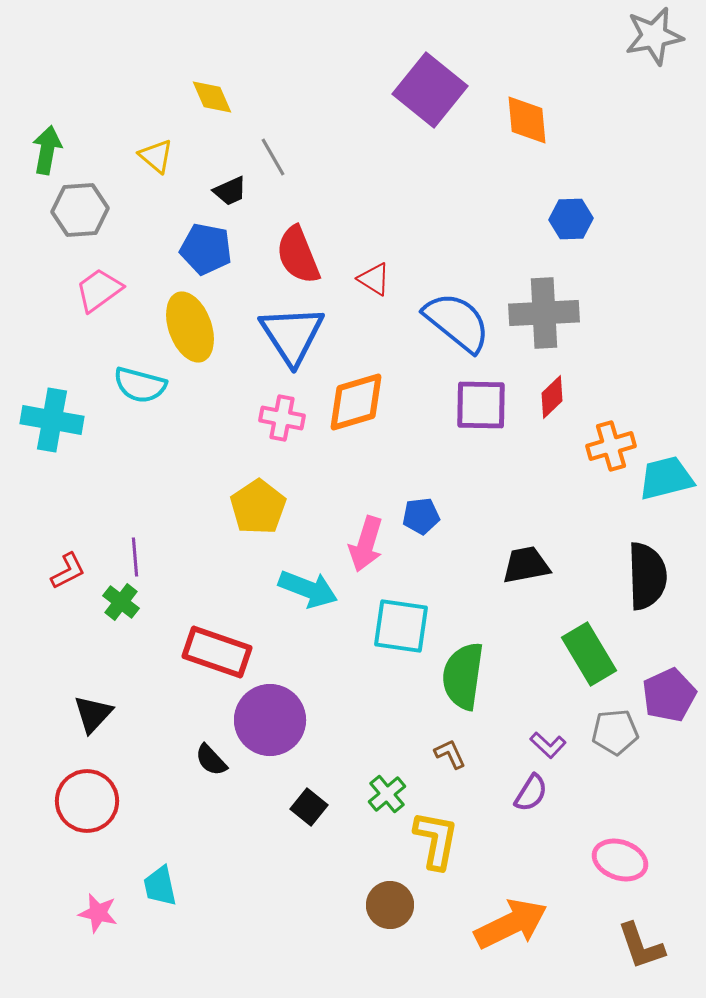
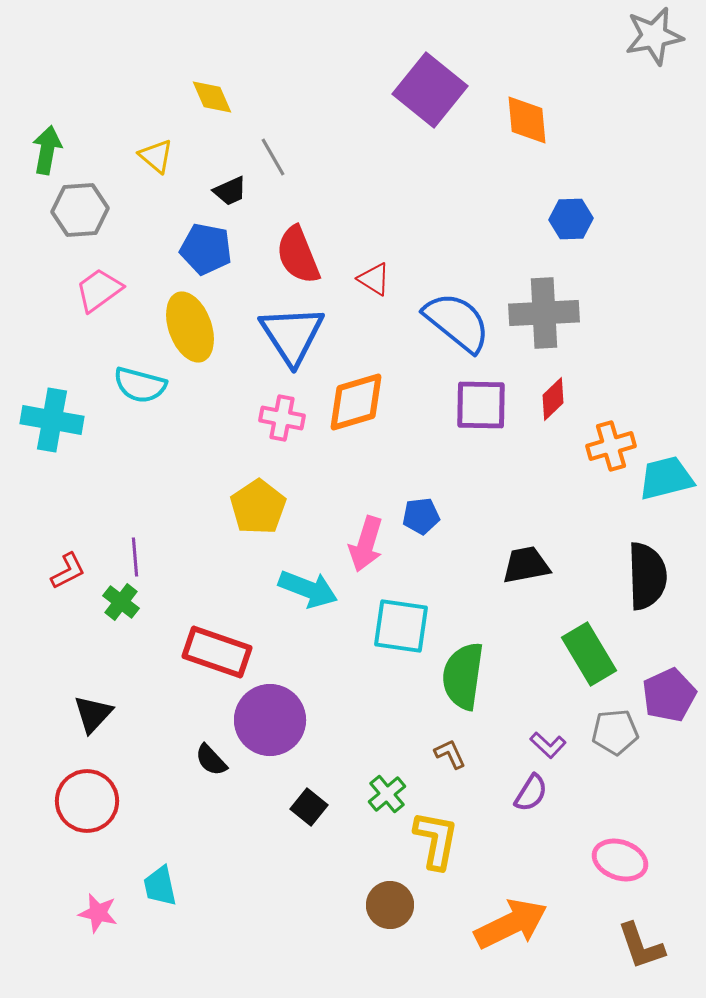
red diamond at (552, 397): moved 1 px right, 2 px down
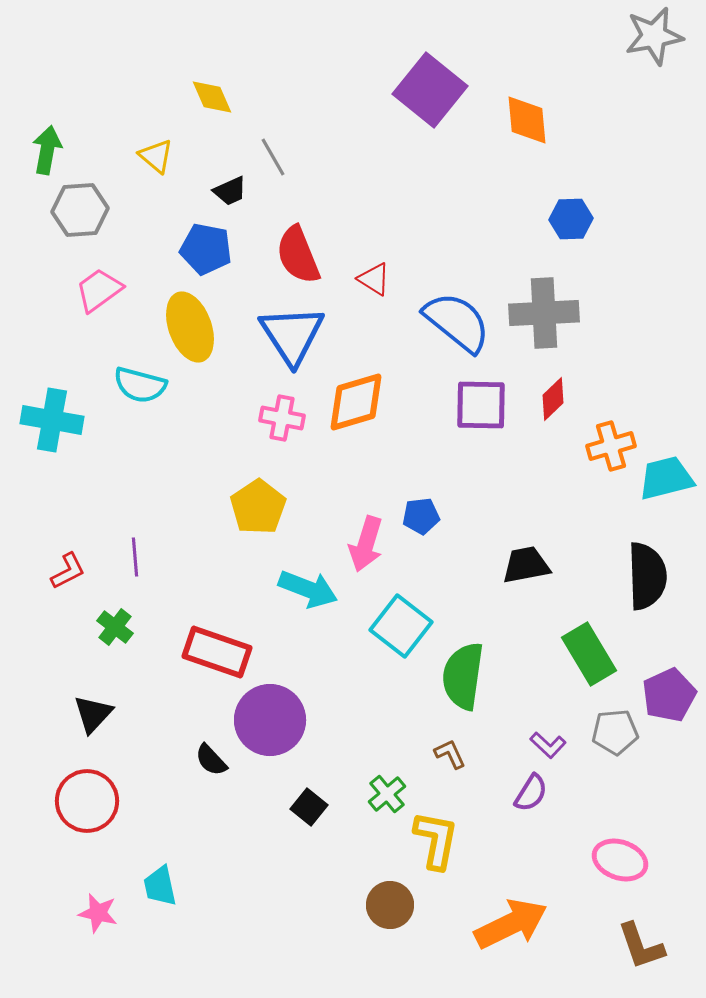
green cross at (121, 602): moved 6 px left, 25 px down
cyan square at (401, 626): rotated 30 degrees clockwise
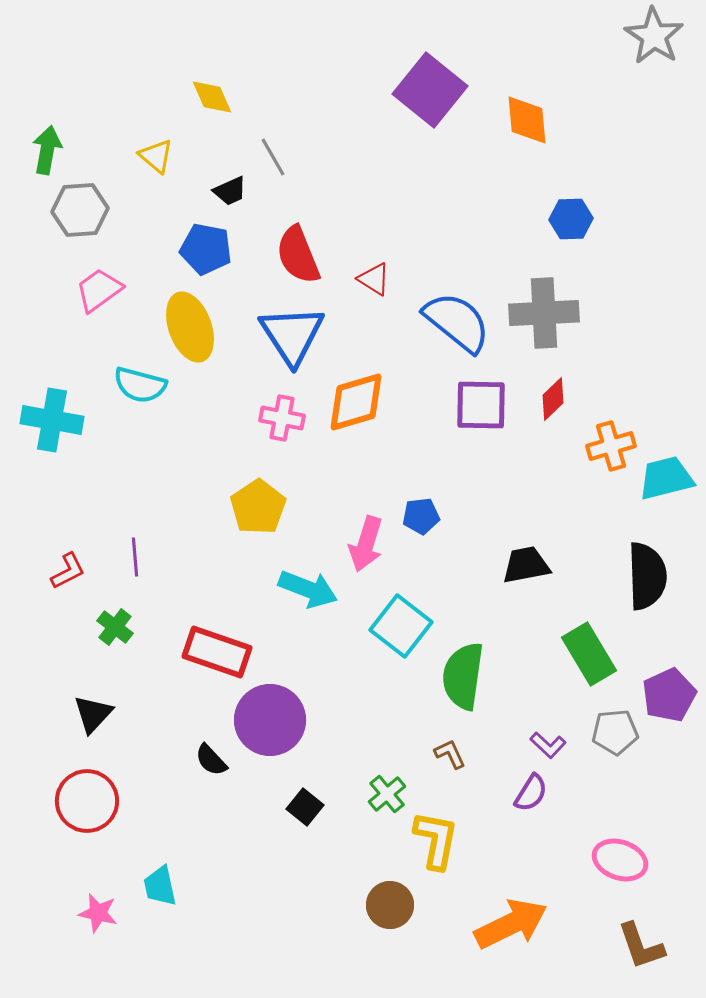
gray star at (654, 36): rotated 28 degrees counterclockwise
black square at (309, 807): moved 4 px left
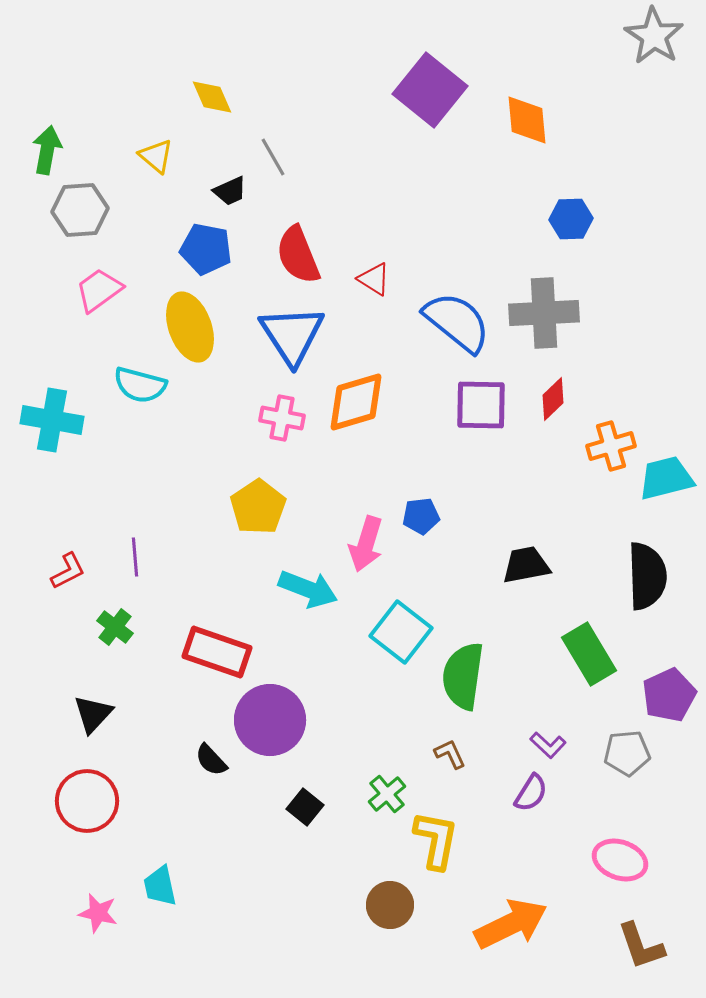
cyan square at (401, 626): moved 6 px down
gray pentagon at (615, 732): moved 12 px right, 21 px down
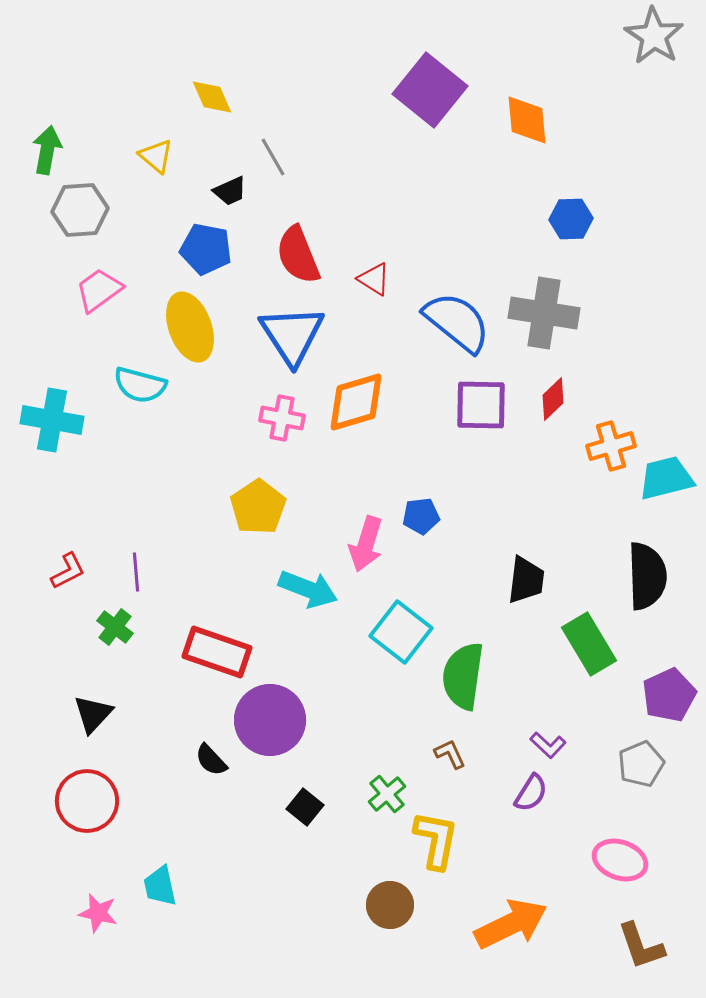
gray cross at (544, 313): rotated 12 degrees clockwise
purple line at (135, 557): moved 1 px right, 15 px down
black trapezoid at (526, 565): moved 15 px down; rotated 108 degrees clockwise
green rectangle at (589, 654): moved 10 px up
gray pentagon at (627, 753): moved 14 px right, 11 px down; rotated 18 degrees counterclockwise
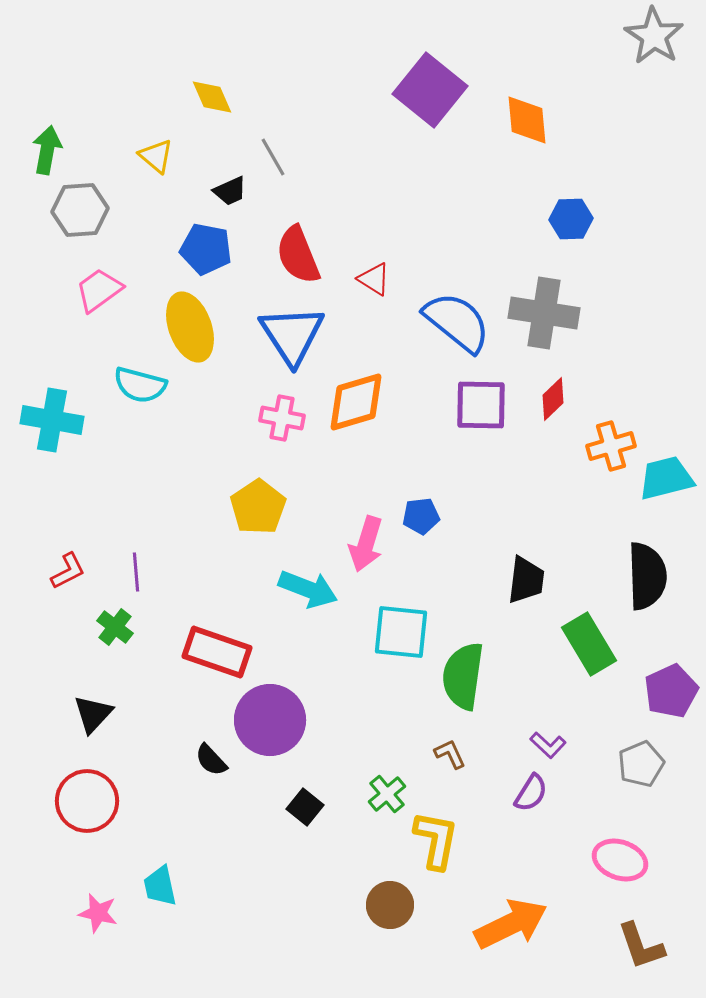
cyan square at (401, 632): rotated 32 degrees counterclockwise
purple pentagon at (669, 695): moved 2 px right, 4 px up
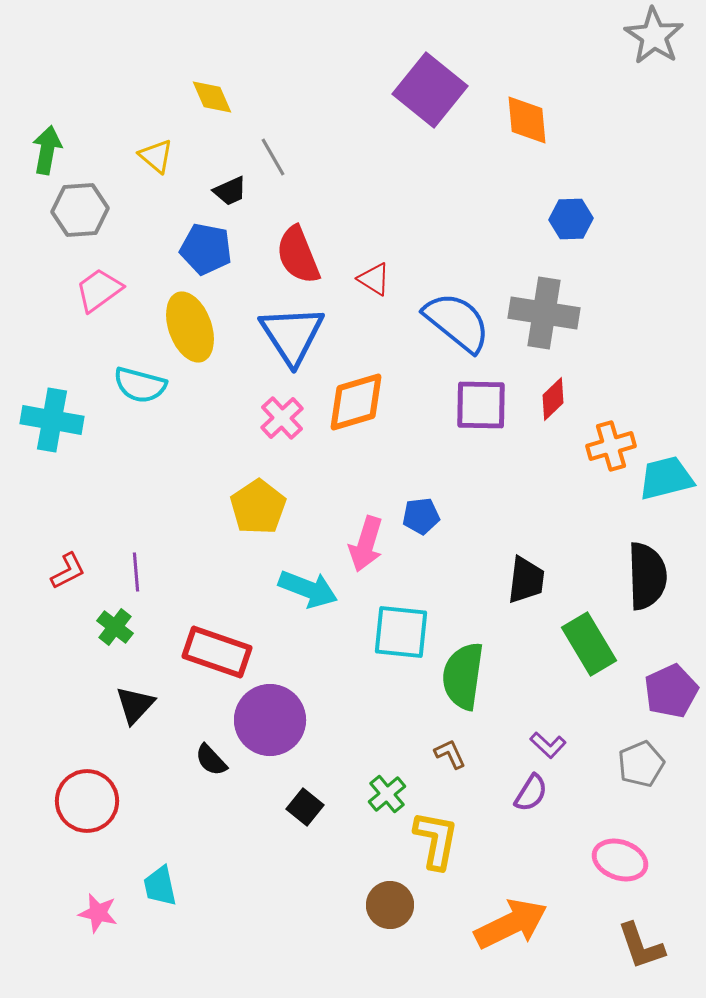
pink cross at (282, 418): rotated 36 degrees clockwise
black triangle at (93, 714): moved 42 px right, 9 px up
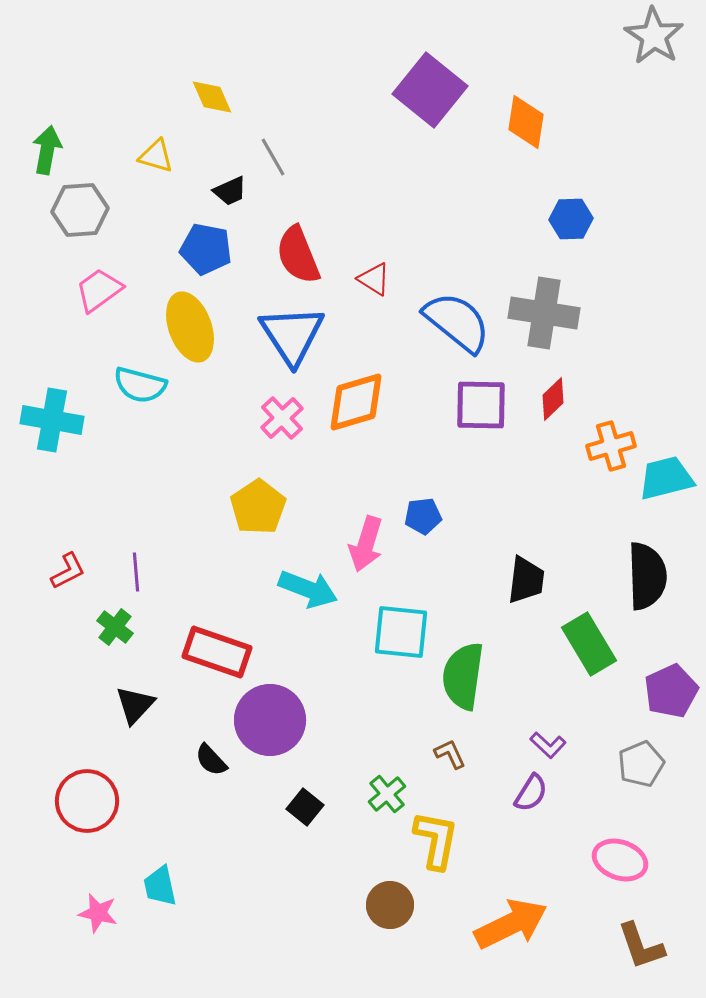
orange diamond at (527, 120): moved 1 px left, 2 px down; rotated 14 degrees clockwise
yellow triangle at (156, 156): rotated 24 degrees counterclockwise
blue pentagon at (421, 516): moved 2 px right
